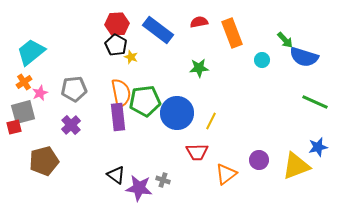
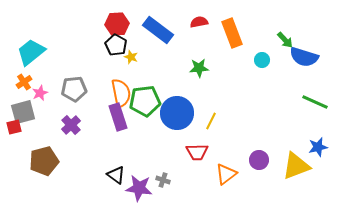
purple rectangle: rotated 12 degrees counterclockwise
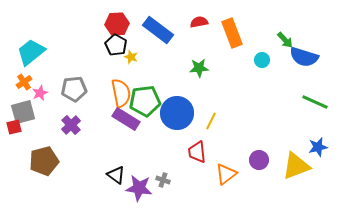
purple rectangle: moved 8 px right, 2 px down; rotated 40 degrees counterclockwise
red trapezoid: rotated 85 degrees clockwise
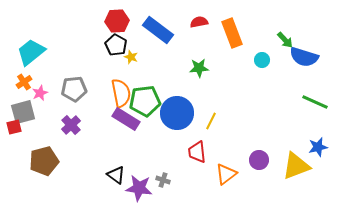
red hexagon: moved 3 px up
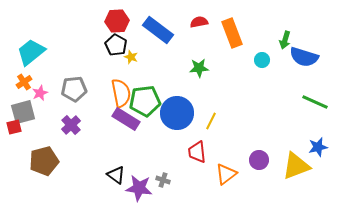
green arrow: rotated 60 degrees clockwise
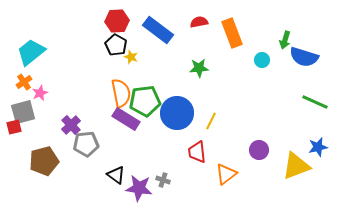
gray pentagon: moved 12 px right, 55 px down
purple circle: moved 10 px up
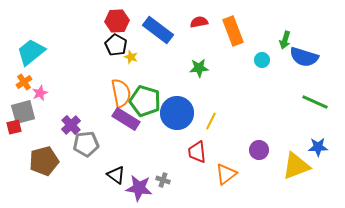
orange rectangle: moved 1 px right, 2 px up
green pentagon: rotated 24 degrees clockwise
blue star: rotated 12 degrees clockwise
